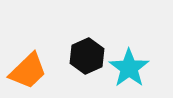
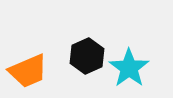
orange trapezoid: rotated 21 degrees clockwise
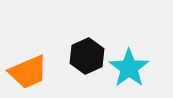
orange trapezoid: moved 1 px down
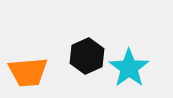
orange trapezoid: rotated 18 degrees clockwise
